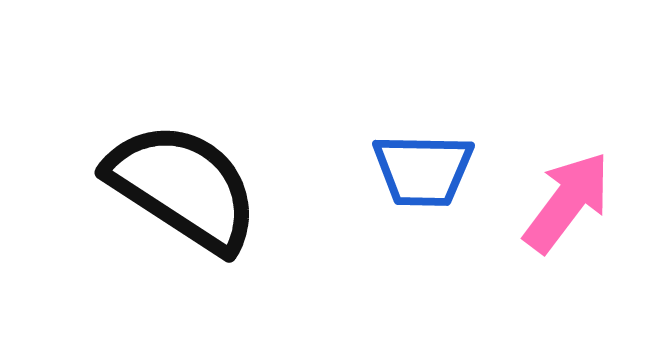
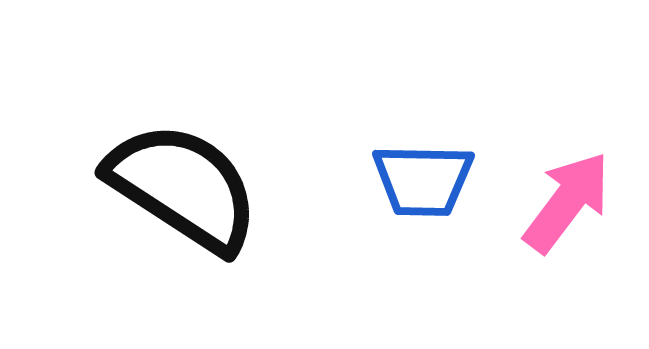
blue trapezoid: moved 10 px down
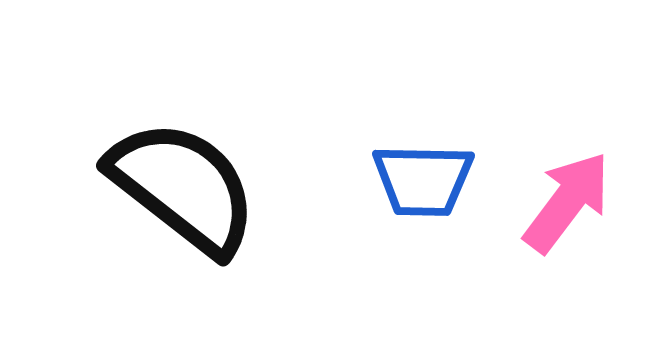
black semicircle: rotated 5 degrees clockwise
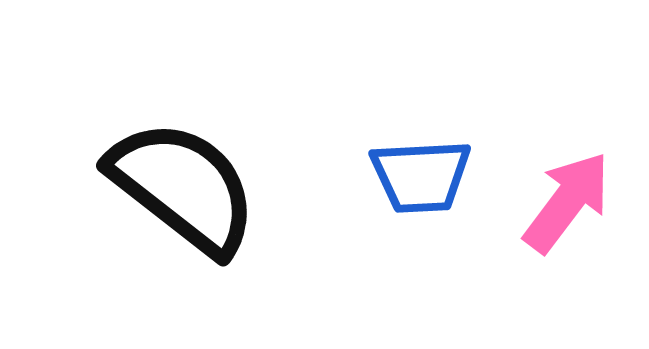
blue trapezoid: moved 2 px left, 4 px up; rotated 4 degrees counterclockwise
